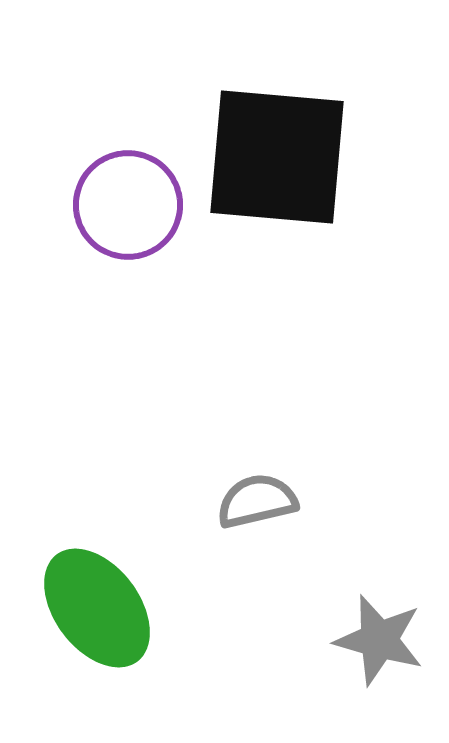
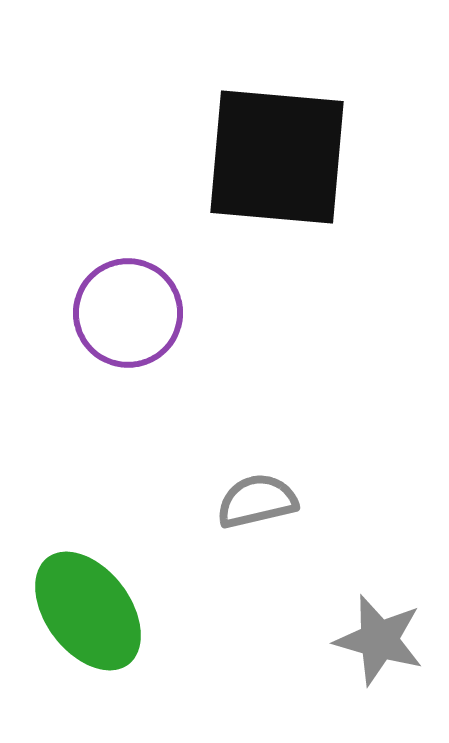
purple circle: moved 108 px down
green ellipse: moved 9 px left, 3 px down
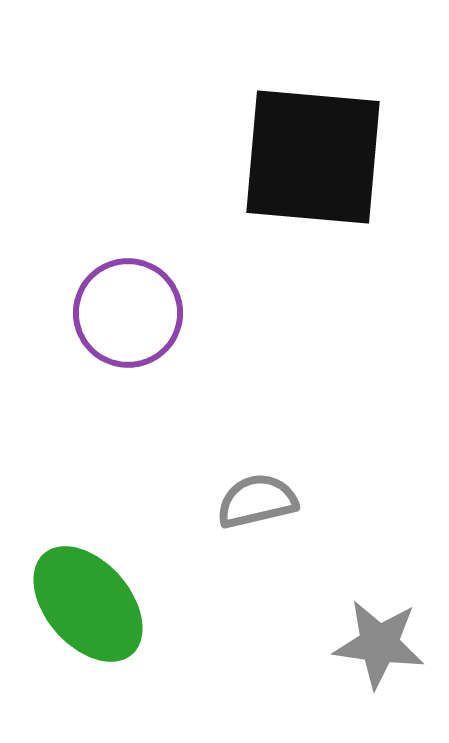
black square: moved 36 px right
green ellipse: moved 7 px up; rotated 4 degrees counterclockwise
gray star: moved 4 px down; rotated 8 degrees counterclockwise
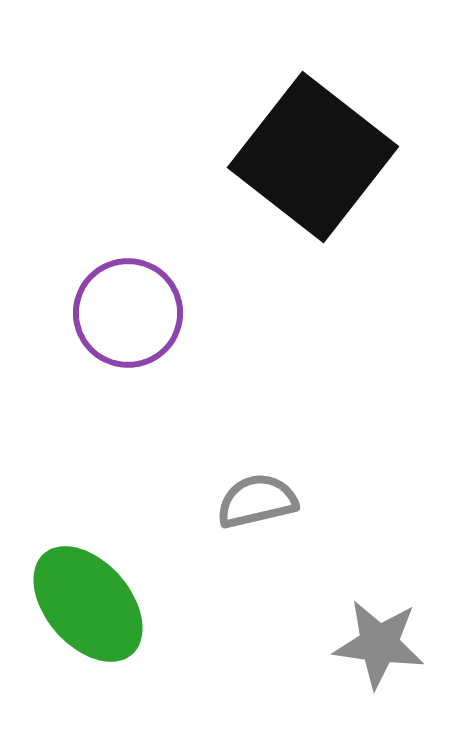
black square: rotated 33 degrees clockwise
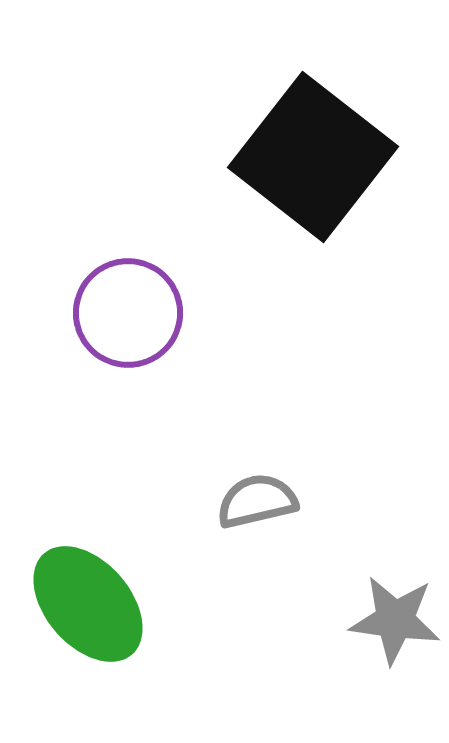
gray star: moved 16 px right, 24 px up
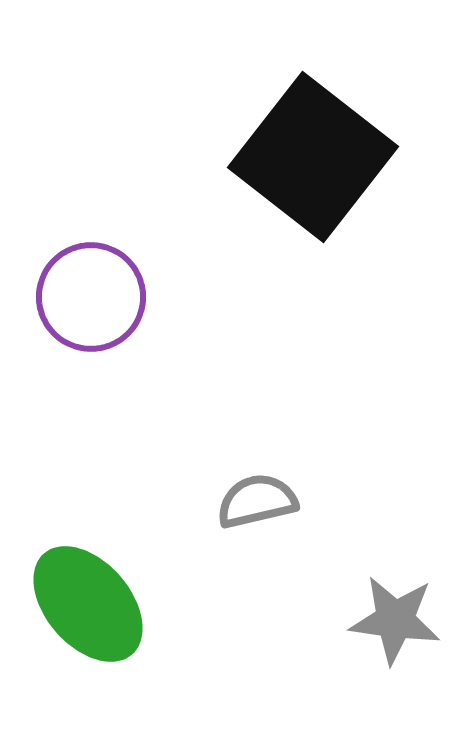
purple circle: moved 37 px left, 16 px up
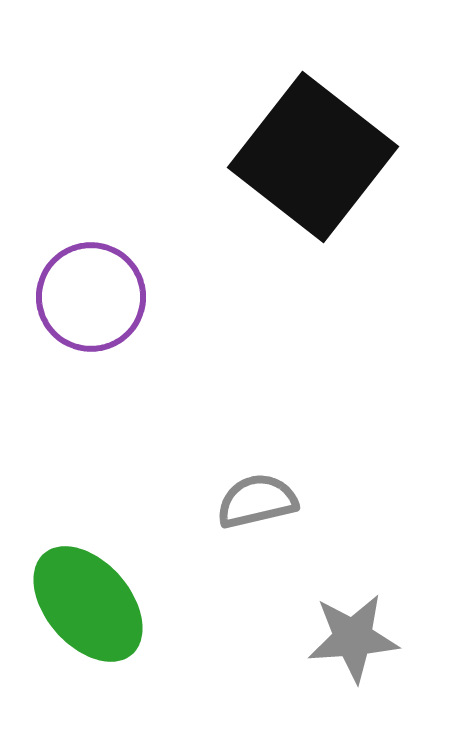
gray star: moved 42 px left, 18 px down; rotated 12 degrees counterclockwise
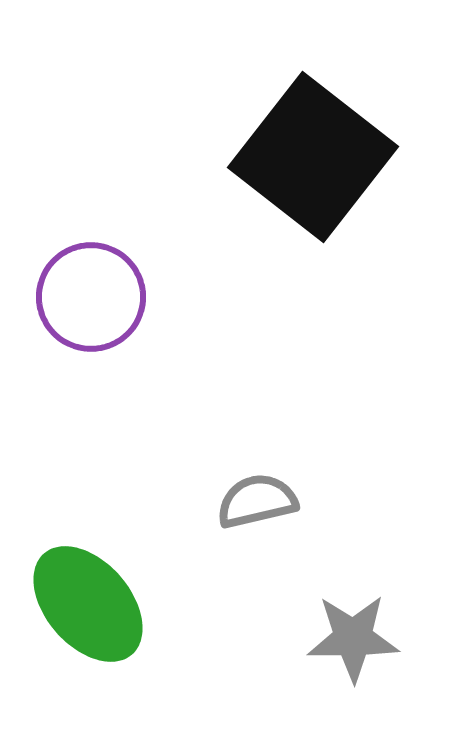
gray star: rotated 4 degrees clockwise
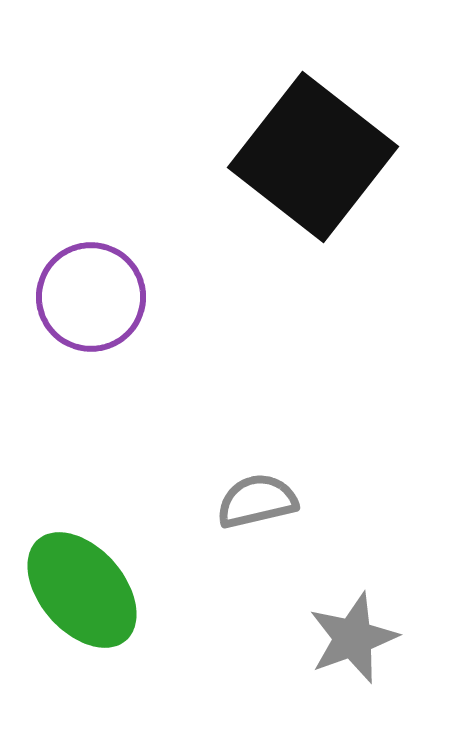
green ellipse: moved 6 px left, 14 px up
gray star: rotated 20 degrees counterclockwise
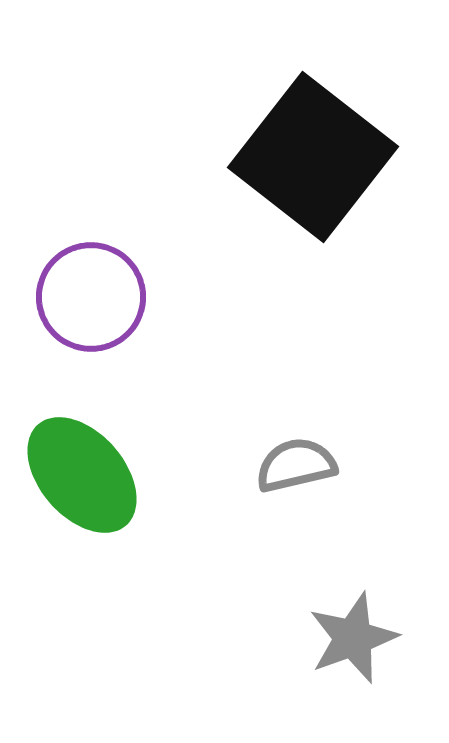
gray semicircle: moved 39 px right, 36 px up
green ellipse: moved 115 px up
